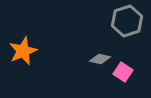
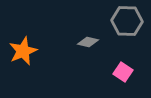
gray hexagon: rotated 20 degrees clockwise
gray diamond: moved 12 px left, 17 px up
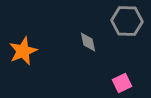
gray diamond: rotated 65 degrees clockwise
pink square: moved 1 px left, 11 px down; rotated 30 degrees clockwise
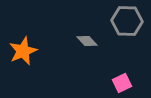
gray diamond: moved 1 px left, 1 px up; rotated 30 degrees counterclockwise
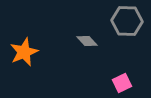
orange star: moved 1 px right, 1 px down
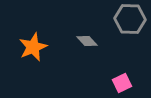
gray hexagon: moved 3 px right, 2 px up
orange star: moved 9 px right, 5 px up
